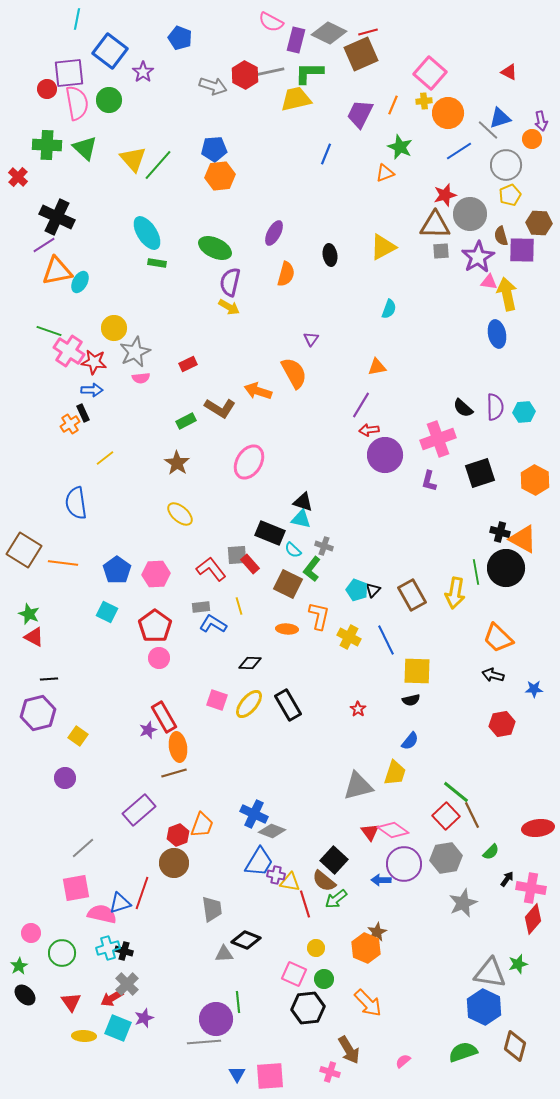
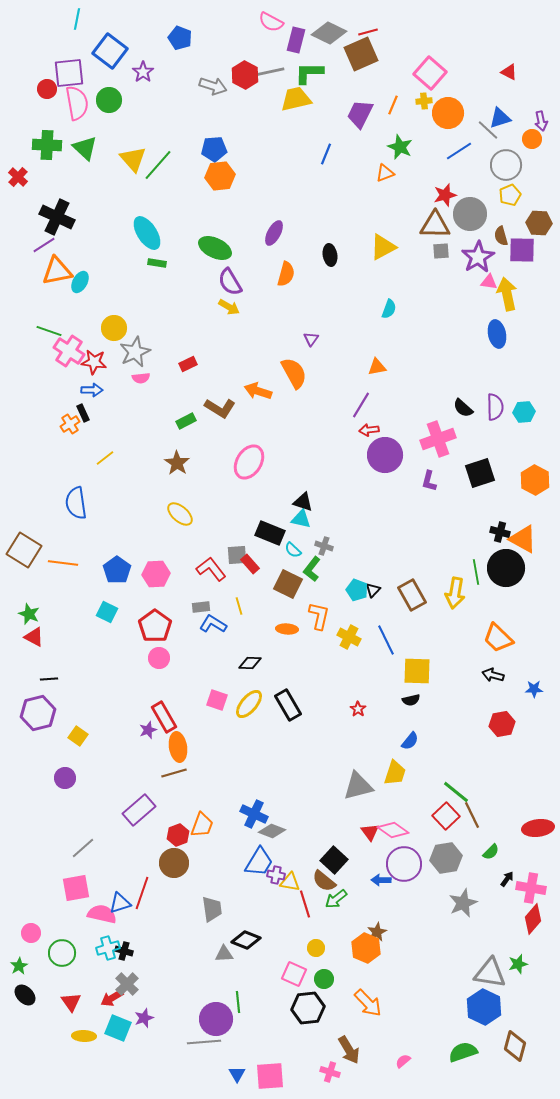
purple semicircle at (230, 282): rotated 44 degrees counterclockwise
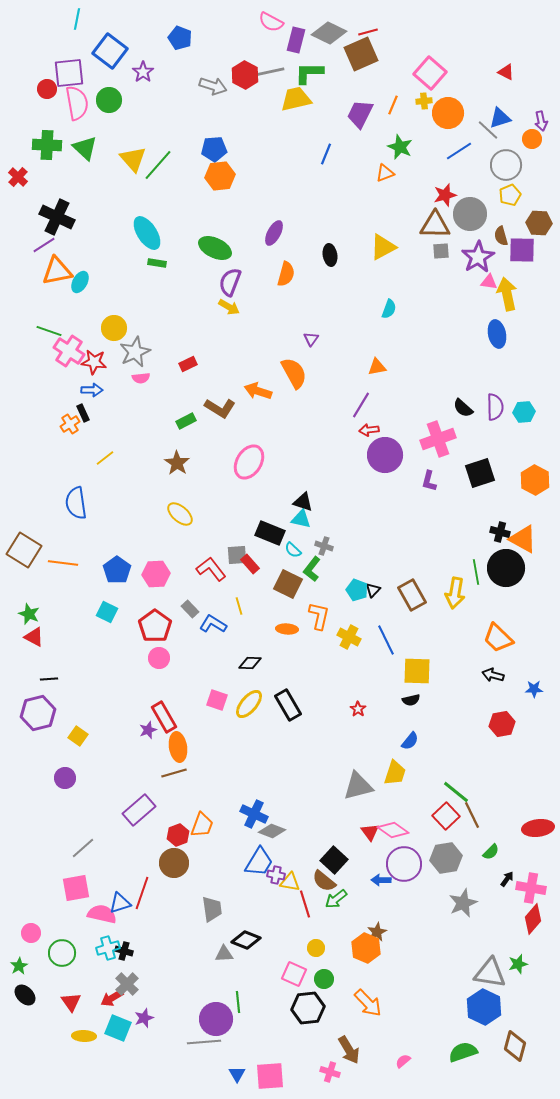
red triangle at (509, 72): moved 3 px left
purple semicircle at (230, 282): rotated 52 degrees clockwise
gray rectangle at (201, 607): moved 11 px left, 2 px down; rotated 54 degrees clockwise
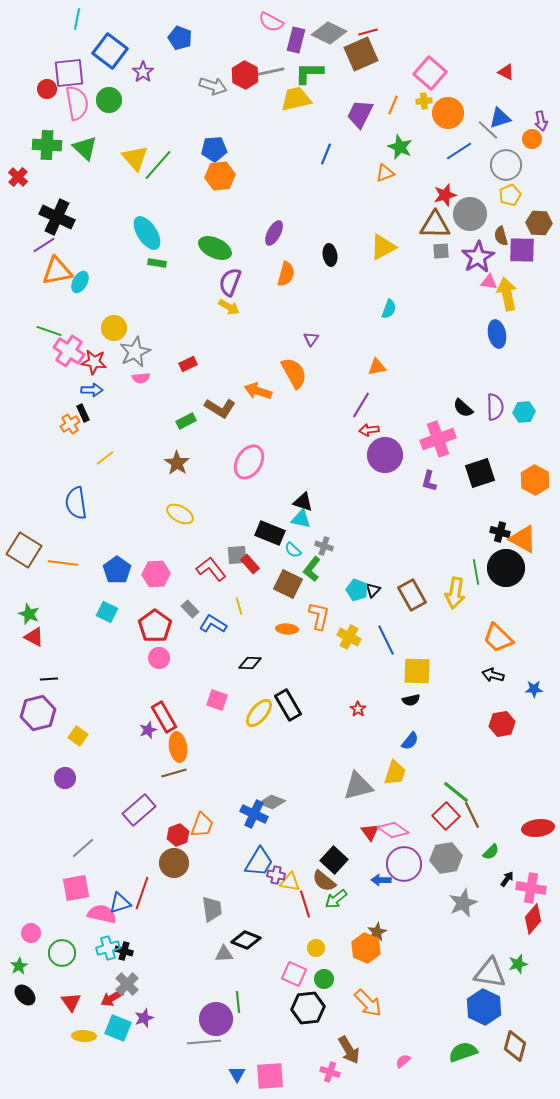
yellow triangle at (133, 159): moved 2 px right, 1 px up
yellow ellipse at (180, 514): rotated 12 degrees counterclockwise
yellow ellipse at (249, 704): moved 10 px right, 9 px down
gray diamond at (272, 831): moved 29 px up
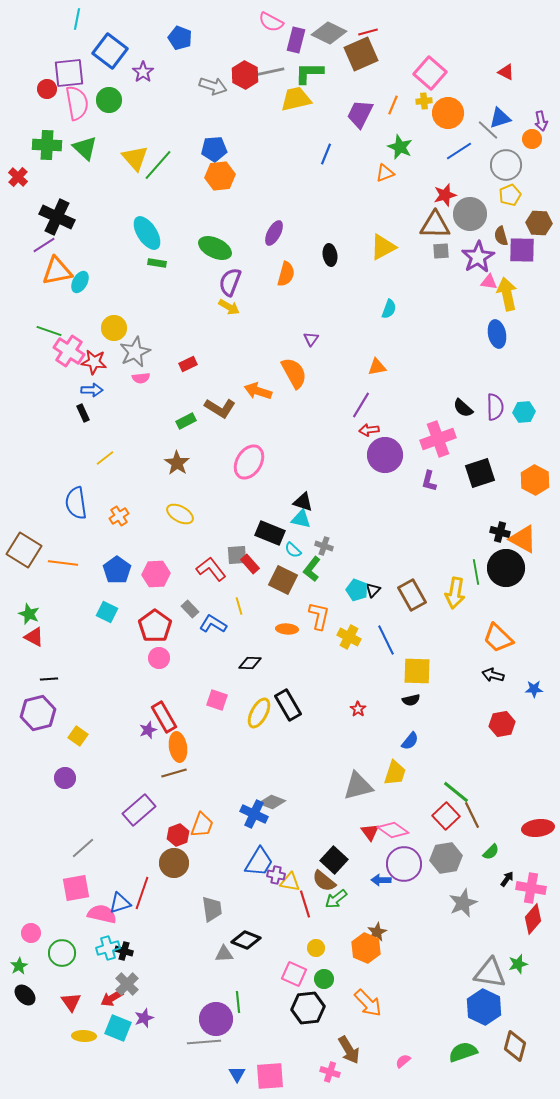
orange cross at (70, 424): moved 49 px right, 92 px down
brown square at (288, 584): moved 5 px left, 4 px up
yellow ellipse at (259, 713): rotated 12 degrees counterclockwise
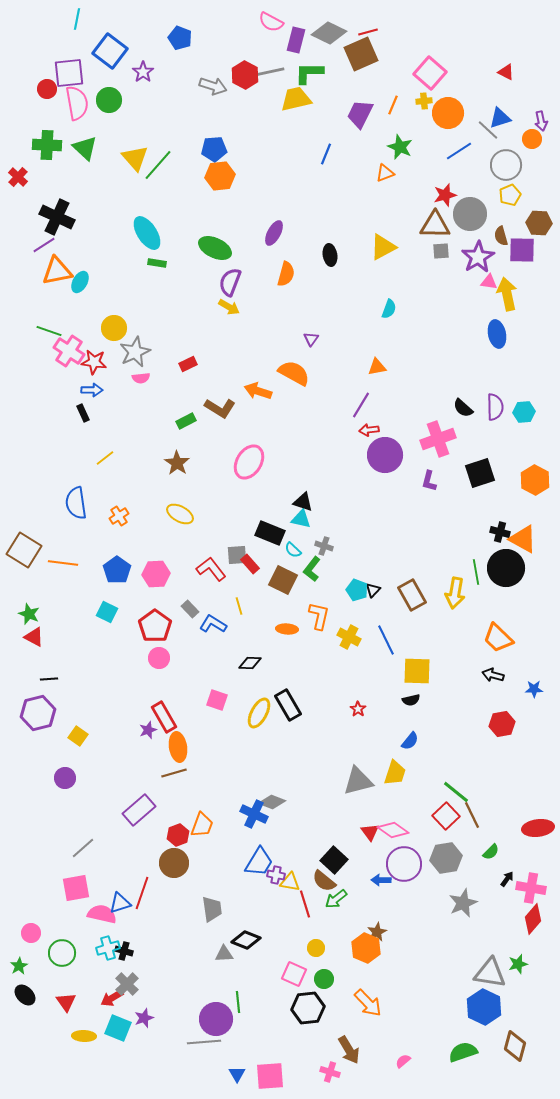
orange semicircle at (294, 373): rotated 32 degrees counterclockwise
gray triangle at (358, 786): moved 5 px up
red triangle at (71, 1002): moved 5 px left
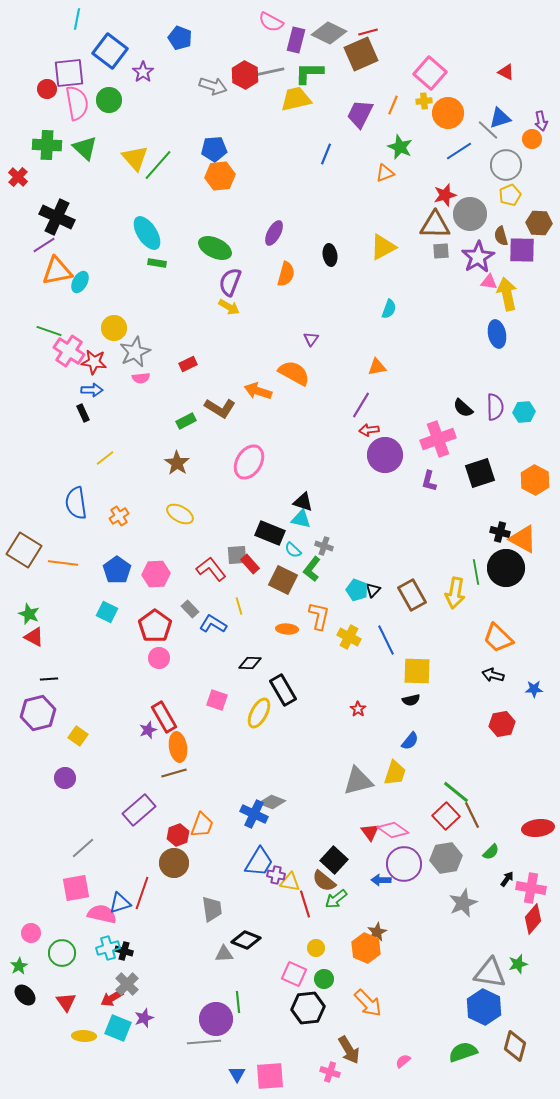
black rectangle at (288, 705): moved 5 px left, 15 px up
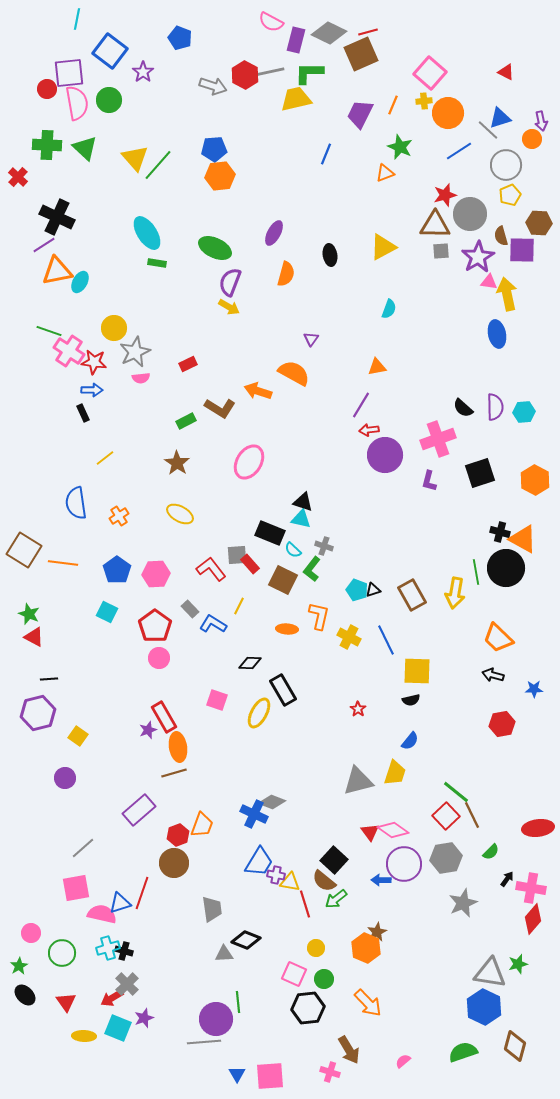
black triangle at (373, 590): rotated 28 degrees clockwise
yellow line at (239, 606): rotated 42 degrees clockwise
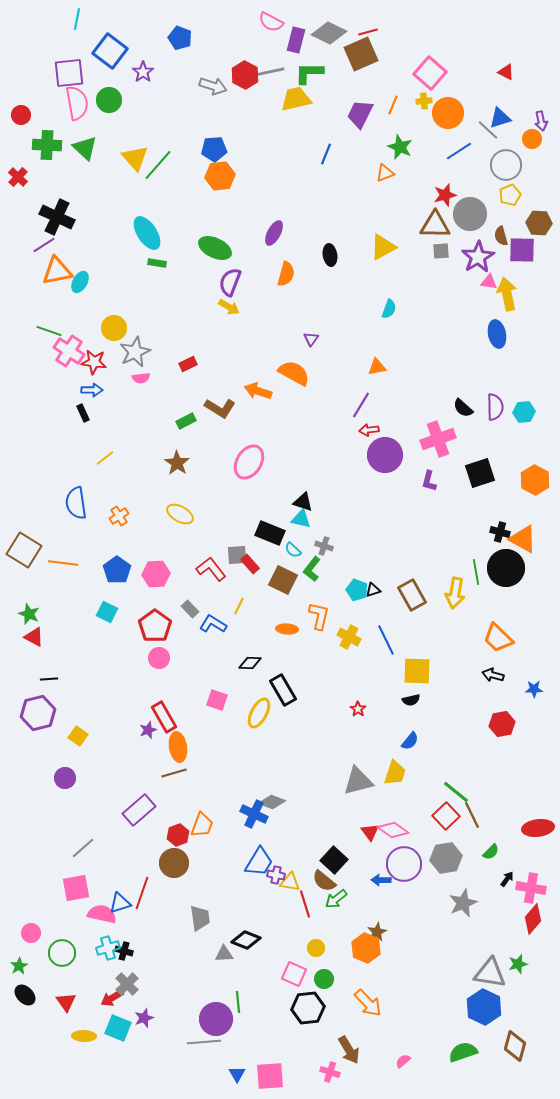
red circle at (47, 89): moved 26 px left, 26 px down
gray trapezoid at (212, 909): moved 12 px left, 9 px down
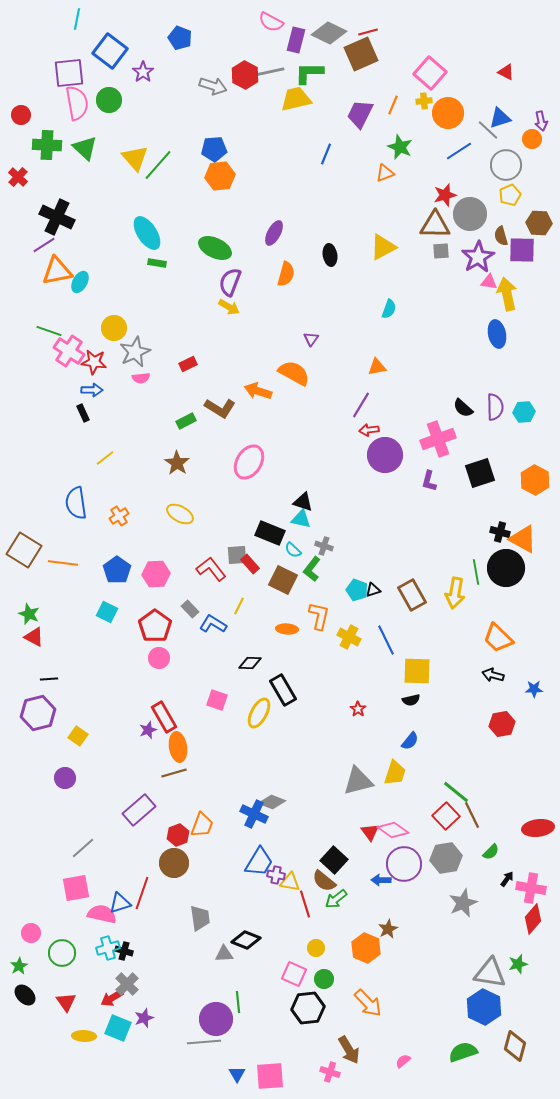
brown star at (377, 932): moved 11 px right, 3 px up
